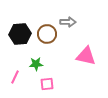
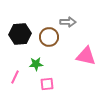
brown circle: moved 2 px right, 3 px down
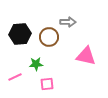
pink line: rotated 40 degrees clockwise
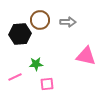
brown circle: moved 9 px left, 17 px up
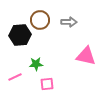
gray arrow: moved 1 px right
black hexagon: moved 1 px down
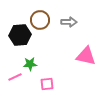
green star: moved 6 px left
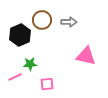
brown circle: moved 2 px right
black hexagon: rotated 20 degrees counterclockwise
